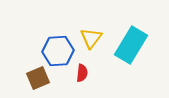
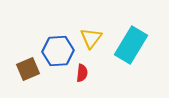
brown square: moved 10 px left, 9 px up
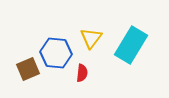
blue hexagon: moved 2 px left, 2 px down; rotated 8 degrees clockwise
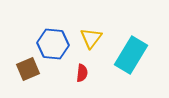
cyan rectangle: moved 10 px down
blue hexagon: moved 3 px left, 9 px up
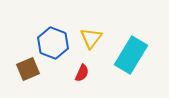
blue hexagon: moved 1 px up; rotated 16 degrees clockwise
red semicircle: rotated 18 degrees clockwise
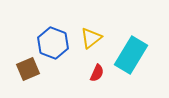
yellow triangle: rotated 15 degrees clockwise
red semicircle: moved 15 px right
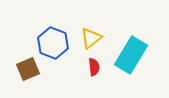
red semicircle: moved 3 px left, 6 px up; rotated 30 degrees counterclockwise
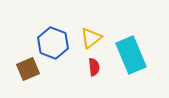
cyan rectangle: rotated 54 degrees counterclockwise
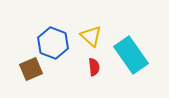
yellow triangle: moved 2 px up; rotated 40 degrees counterclockwise
cyan rectangle: rotated 12 degrees counterclockwise
brown square: moved 3 px right
